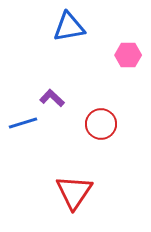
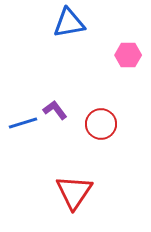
blue triangle: moved 4 px up
purple L-shape: moved 3 px right, 12 px down; rotated 10 degrees clockwise
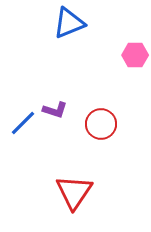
blue triangle: rotated 12 degrees counterclockwise
pink hexagon: moved 7 px right
purple L-shape: rotated 145 degrees clockwise
blue line: rotated 28 degrees counterclockwise
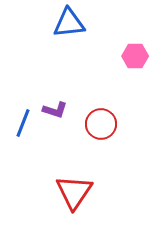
blue triangle: rotated 16 degrees clockwise
pink hexagon: moved 1 px down
blue line: rotated 24 degrees counterclockwise
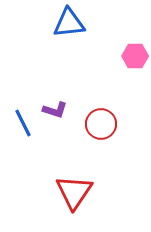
blue line: rotated 48 degrees counterclockwise
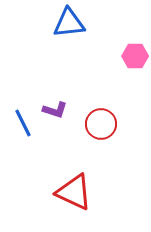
red triangle: rotated 39 degrees counterclockwise
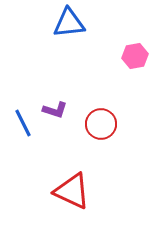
pink hexagon: rotated 10 degrees counterclockwise
red triangle: moved 2 px left, 1 px up
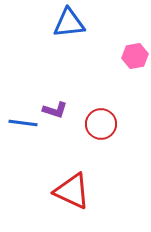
blue line: rotated 56 degrees counterclockwise
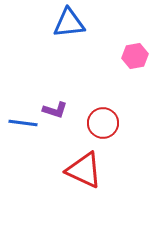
red circle: moved 2 px right, 1 px up
red triangle: moved 12 px right, 21 px up
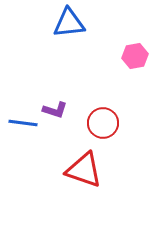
red triangle: rotated 6 degrees counterclockwise
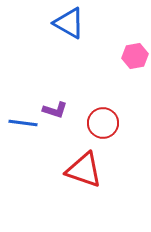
blue triangle: rotated 36 degrees clockwise
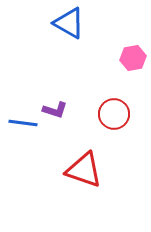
pink hexagon: moved 2 px left, 2 px down
red circle: moved 11 px right, 9 px up
